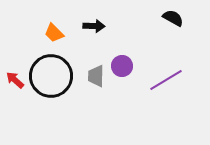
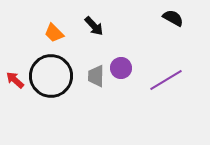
black arrow: rotated 45 degrees clockwise
purple circle: moved 1 px left, 2 px down
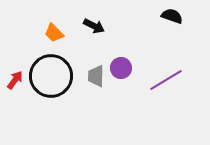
black semicircle: moved 1 px left, 2 px up; rotated 10 degrees counterclockwise
black arrow: rotated 20 degrees counterclockwise
red arrow: rotated 84 degrees clockwise
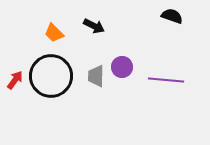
purple circle: moved 1 px right, 1 px up
purple line: rotated 36 degrees clockwise
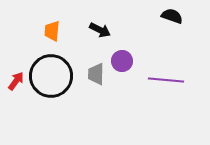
black arrow: moved 6 px right, 4 px down
orange trapezoid: moved 2 px left, 2 px up; rotated 50 degrees clockwise
purple circle: moved 6 px up
gray trapezoid: moved 2 px up
red arrow: moved 1 px right, 1 px down
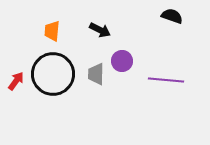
black circle: moved 2 px right, 2 px up
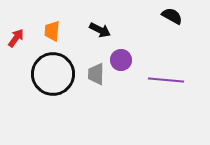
black semicircle: rotated 10 degrees clockwise
purple circle: moved 1 px left, 1 px up
red arrow: moved 43 px up
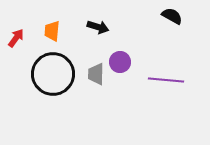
black arrow: moved 2 px left, 3 px up; rotated 10 degrees counterclockwise
purple circle: moved 1 px left, 2 px down
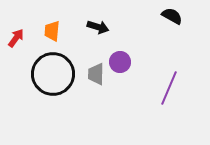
purple line: moved 3 px right, 8 px down; rotated 72 degrees counterclockwise
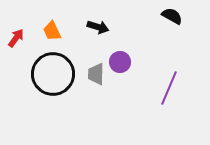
orange trapezoid: rotated 30 degrees counterclockwise
